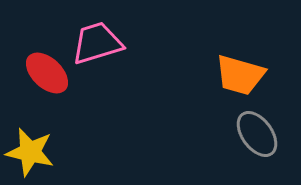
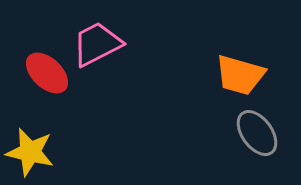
pink trapezoid: moved 1 px down; rotated 10 degrees counterclockwise
gray ellipse: moved 1 px up
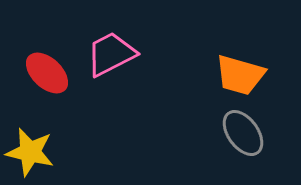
pink trapezoid: moved 14 px right, 10 px down
gray ellipse: moved 14 px left
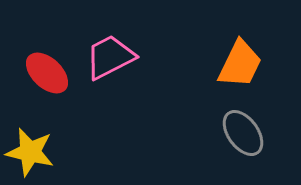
pink trapezoid: moved 1 px left, 3 px down
orange trapezoid: moved 11 px up; rotated 80 degrees counterclockwise
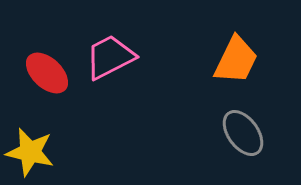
orange trapezoid: moved 4 px left, 4 px up
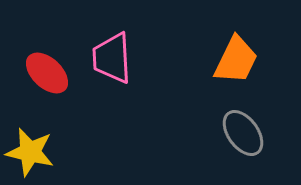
pink trapezoid: moved 2 px right, 1 px down; rotated 66 degrees counterclockwise
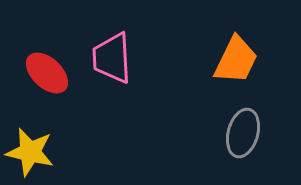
gray ellipse: rotated 51 degrees clockwise
